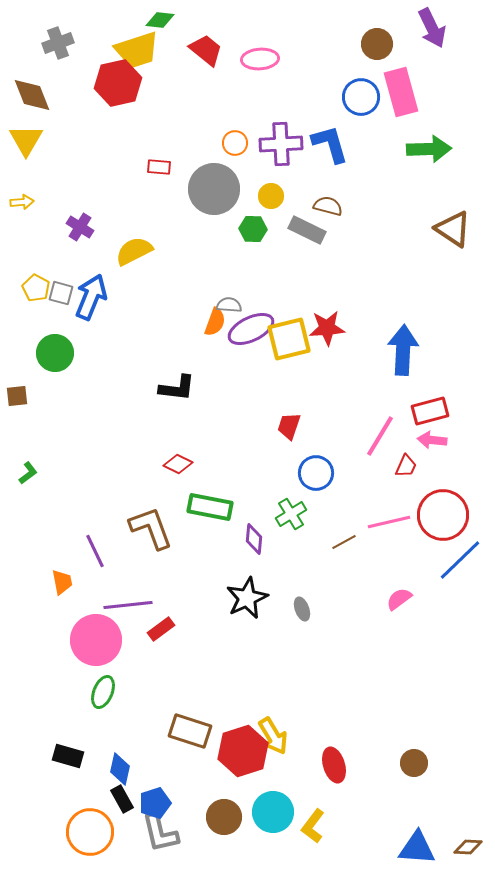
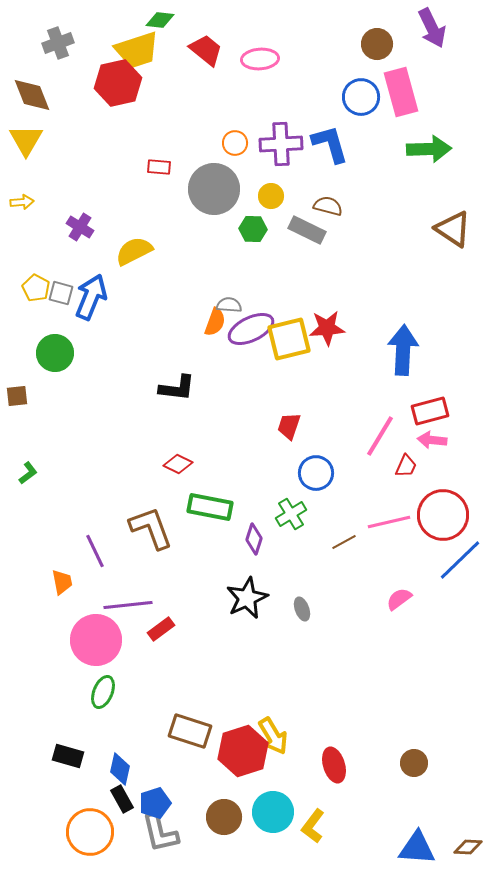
purple diamond at (254, 539): rotated 12 degrees clockwise
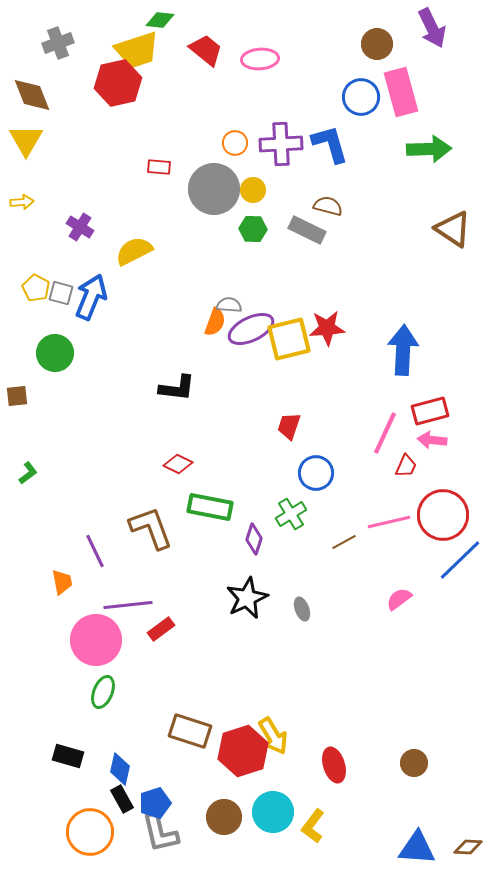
yellow circle at (271, 196): moved 18 px left, 6 px up
pink line at (380, 436): moved 5 px right, 3 px up; rotated 6 degrees counterclockwise
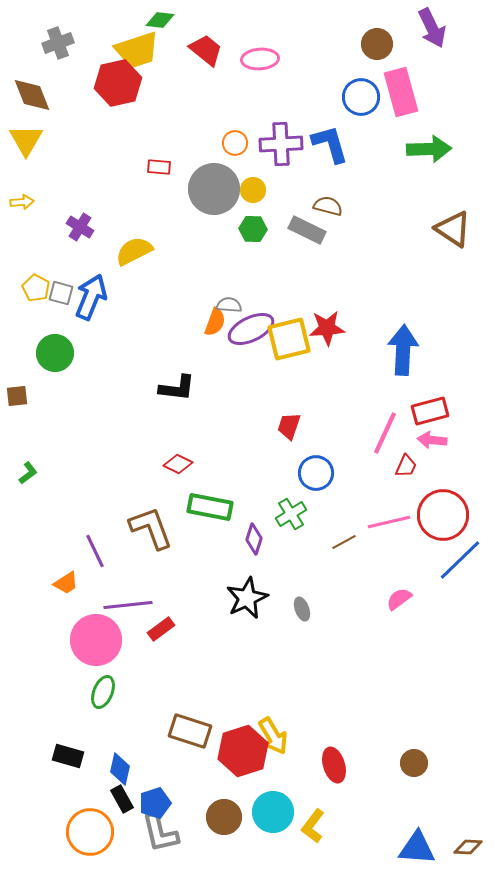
orange trapezoid at (62, 582): moved 4 px right, 1 px down; rotated 68 degrees clockwise
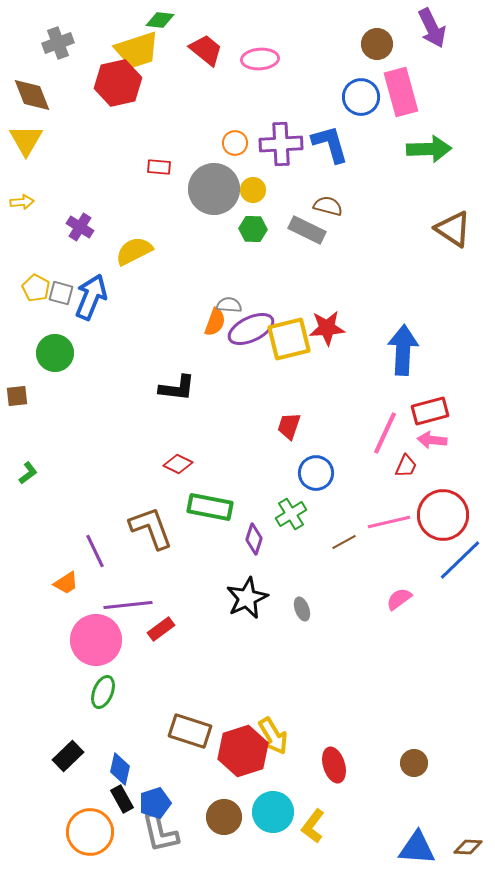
black rectangle at (68, 756): rotated 60 degrees counterclockwise
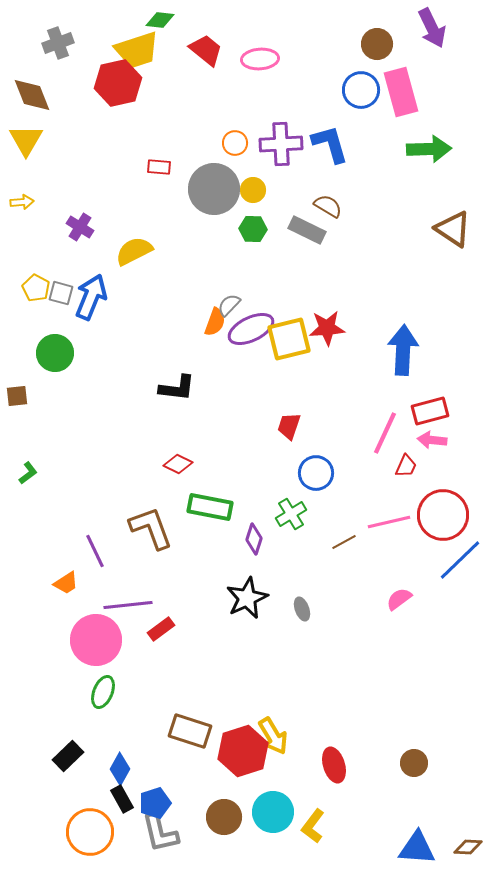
blue circle at (361, 97): moved 7 px up
brown semicircle at (328, 206): rotated 16 degrees clockwise
gray semicircle at (229, 305): rotated 50 degrees counterclockwise
blue diamond at (120, 769): rotated 16 degrees clockwise
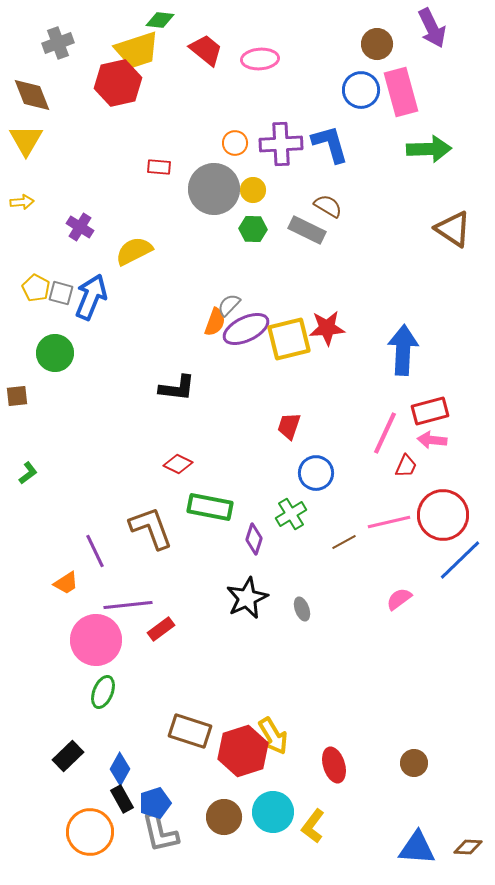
purple ellipse at (251, 329): moved 5 px left
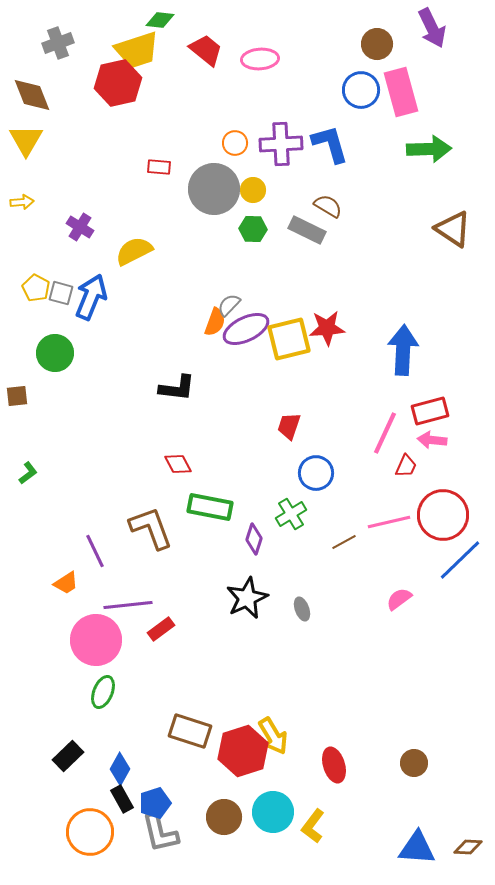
red diamond at (178, 464): rotated 36 degrees clockwise
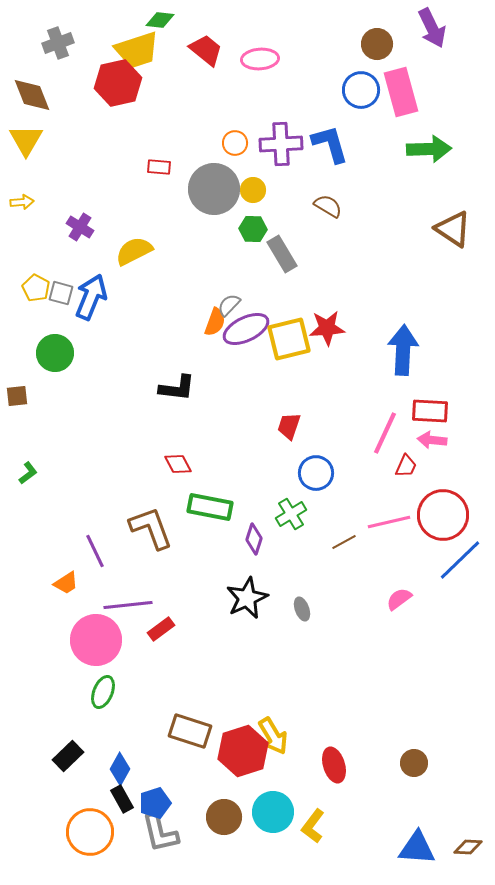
gray rectangle at (307, 230): moved 25 px left, 24 px down; rotated 33 degrees clockwise
red rectangle at (430, 411): rotated 18 degrees clockwise
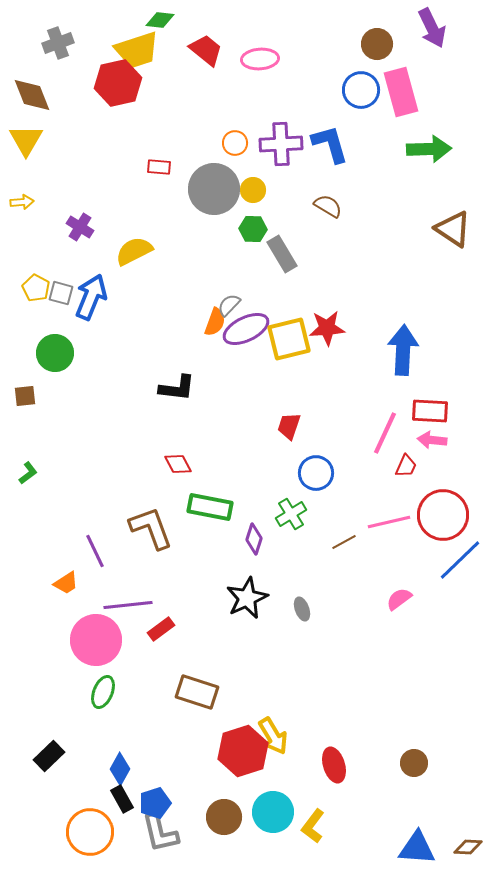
brown square at (17, 396): moved 8 px right
brown rectangle at (190, 731): moved 7 px right, 39 px up
black rectangle at (68, 756): moved 19 px left
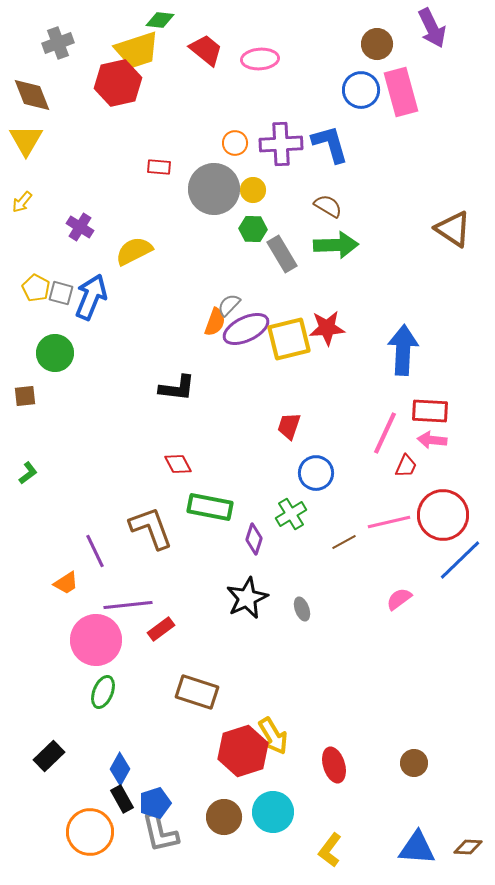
green arrow at (429, 149): moved 93 px left, 96 px down
yellow arrow at (22, 202): rotated 135 degrees clockwise
yellow L-shape at (313, 826): moved 17 px right, 24 px down
